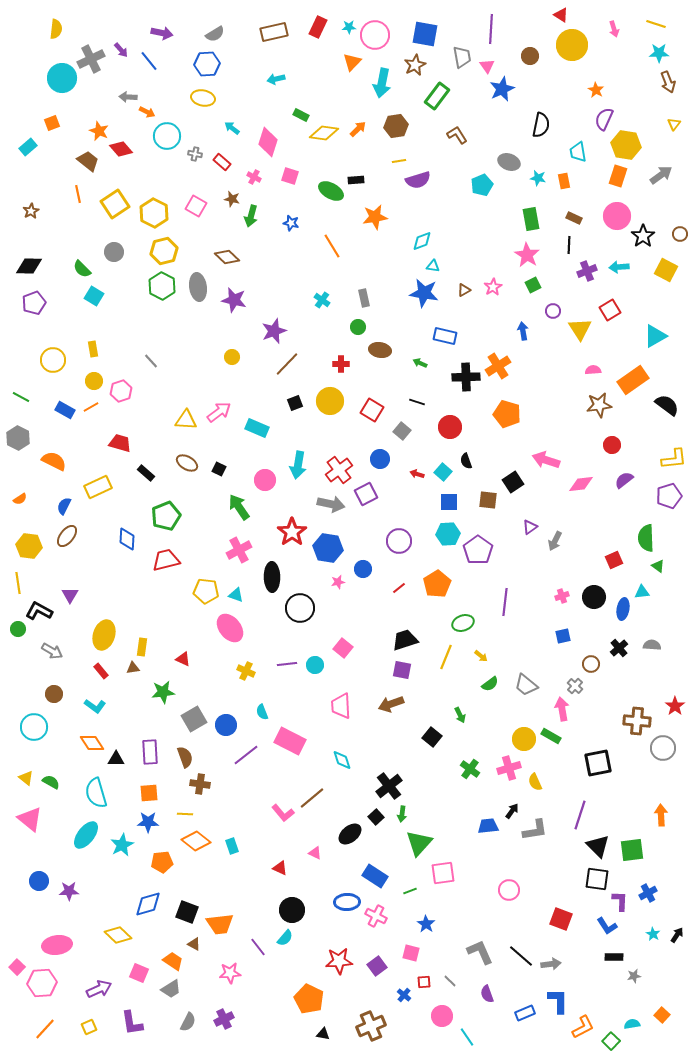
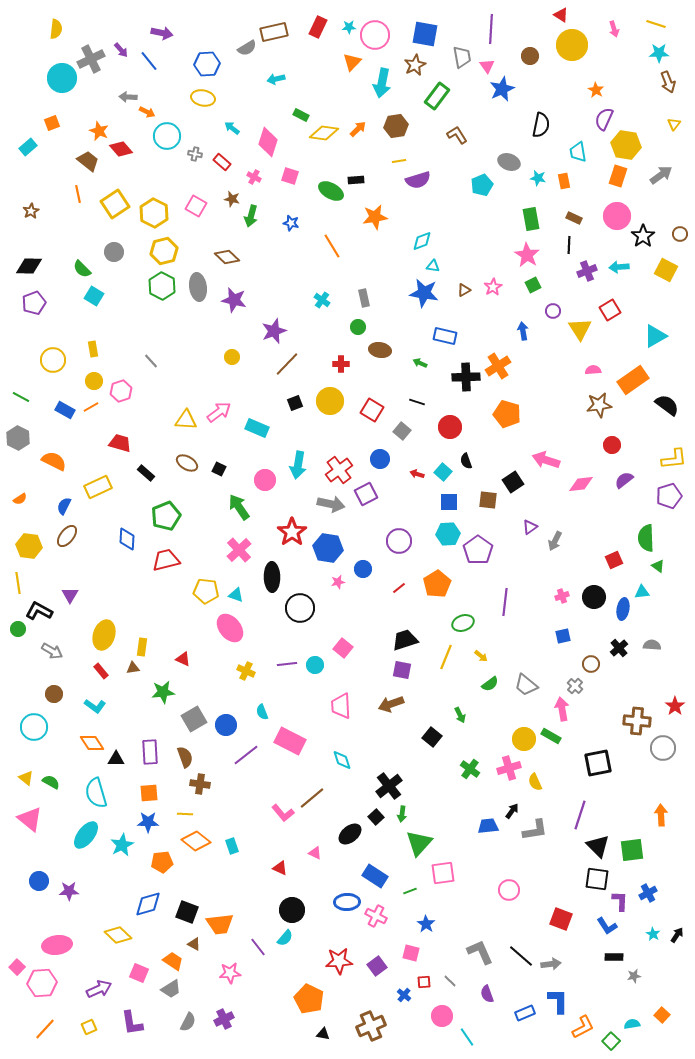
gray semicircle at (215, 34): moved 32 px right, 14 px down
pink cross at (239, 550): rotated 15 degrees counterclockwise
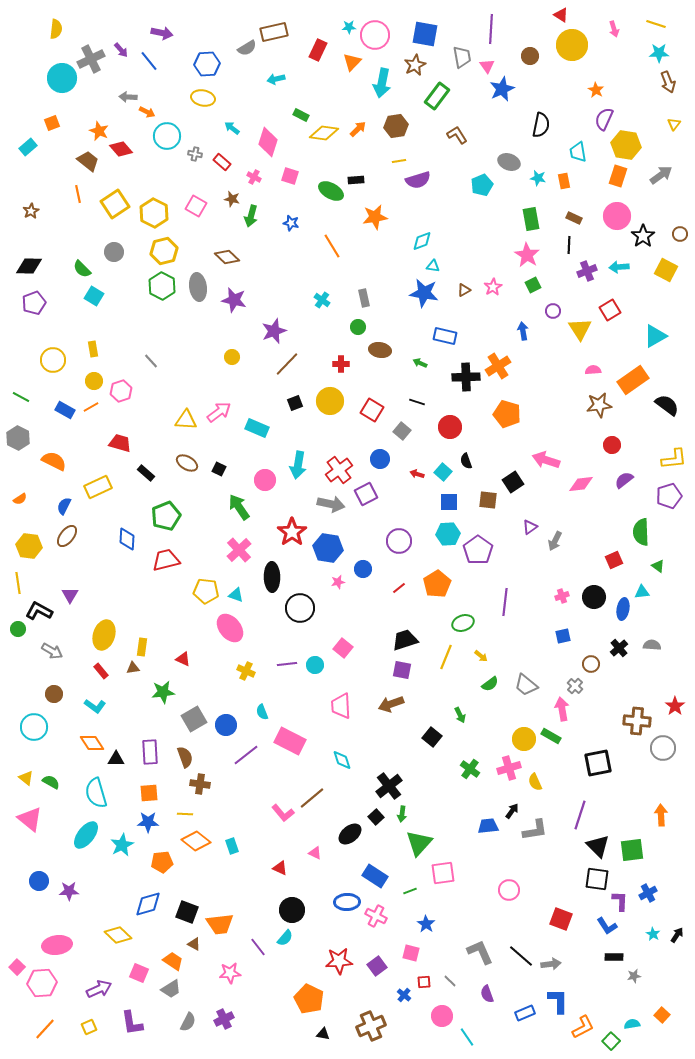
red rectangle at (318, 27): moved 23 px down
green semicircle at (646, 538): moved 5 px left, 6 px up
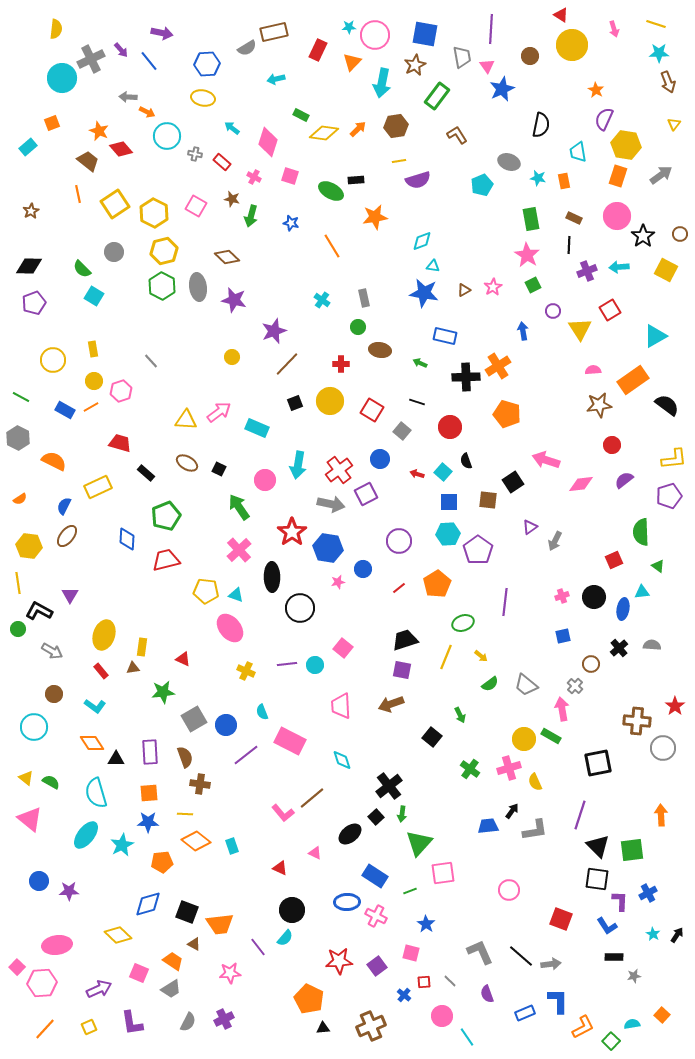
black triangle at (323, 1034): moved 6 px up; rotated 16 degrees counterclockwise
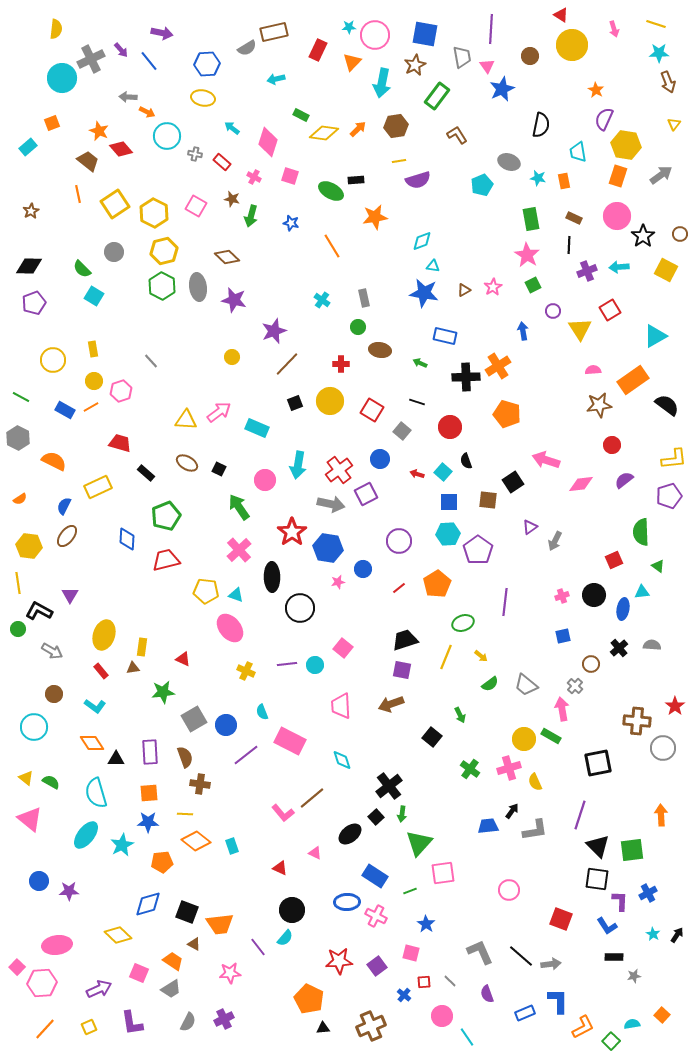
black circle at (594, 597): moved 2 px up
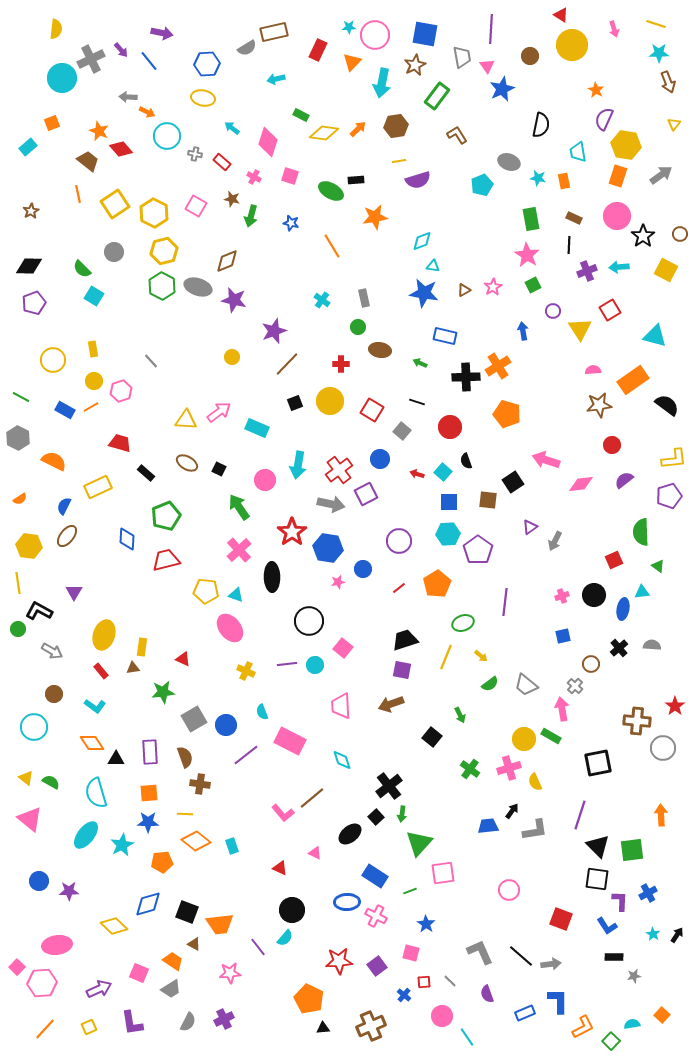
brown diamond at (227, 257): moved 4 px down; rotated 65 degrees counterclockwise
gray ellipse at (198, 287): rotated 64 degrees counterclockwise
cyan triangle at (655, 336): rotated 45 degrees clockwise
purple triangle at (70, 595): moved 4 px right, 3 px up
black circle at (300, 608): moved 9 px right, 13 px down
yellow diamond at (118, 935): moved 4 px left, 9 px up
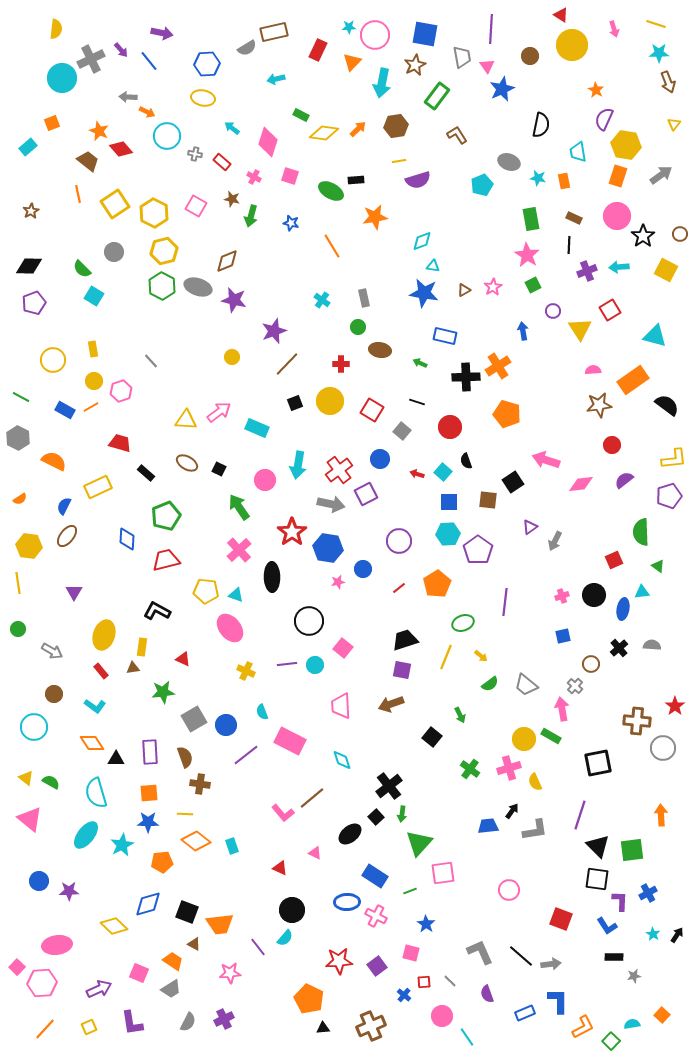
black L-shape at (39, 611): moved 118 px right
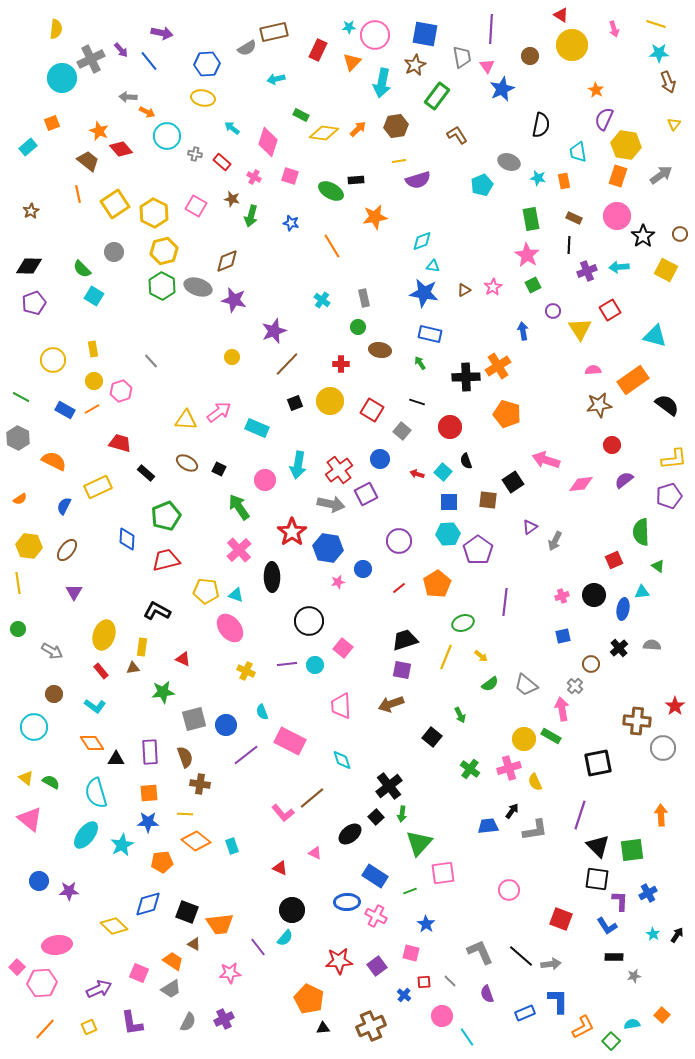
blue rectangle at (445, 336): moved 15 px left, 2 px up
green arrow at (420, 363): rotated 32 degrees clockwise
orange line at (91, 407): moved 1 px right, 2 px down
brown ellipse at (67, 536): moved 14 px down
gray square at (194, 719): rotated 15 degrees clockwise
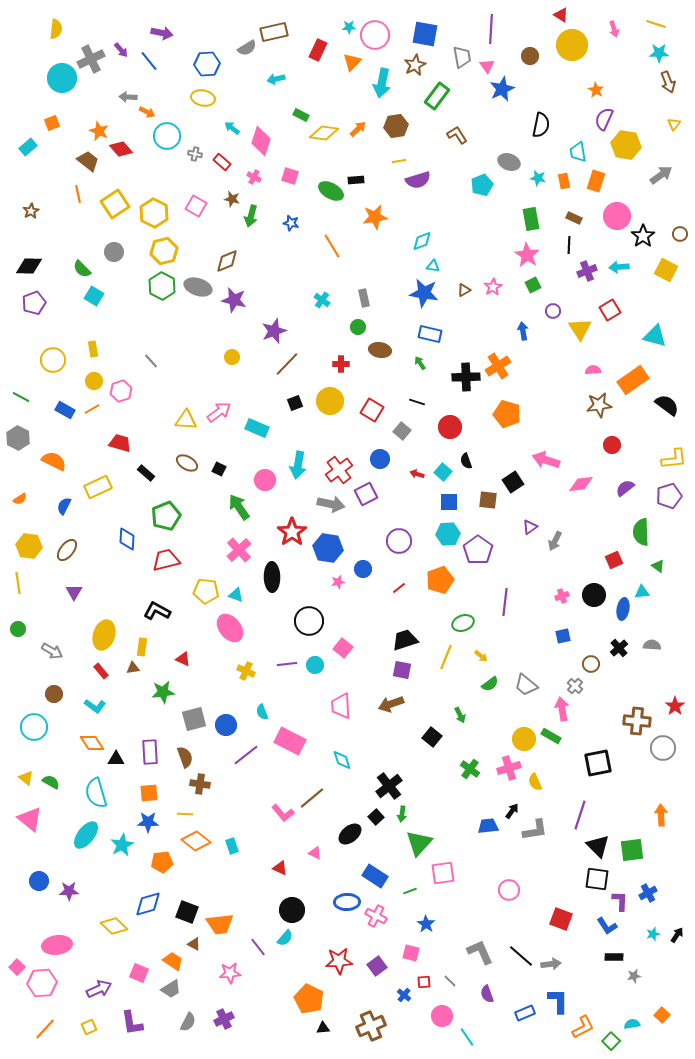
pink diamond at (268, 142): moved 7 px left, 1 px up
orange rectangle at (618, 176): moved 22 px left, 5 px down
purple semicircle at (624, 480): moved 1 px right, 8 px down
orange pentagon at (437, 584): moved 3 px right, 4 px up; rotated 12 degrees clockwise
cyan star at (653, 934): rotated 24 degrees clockwise
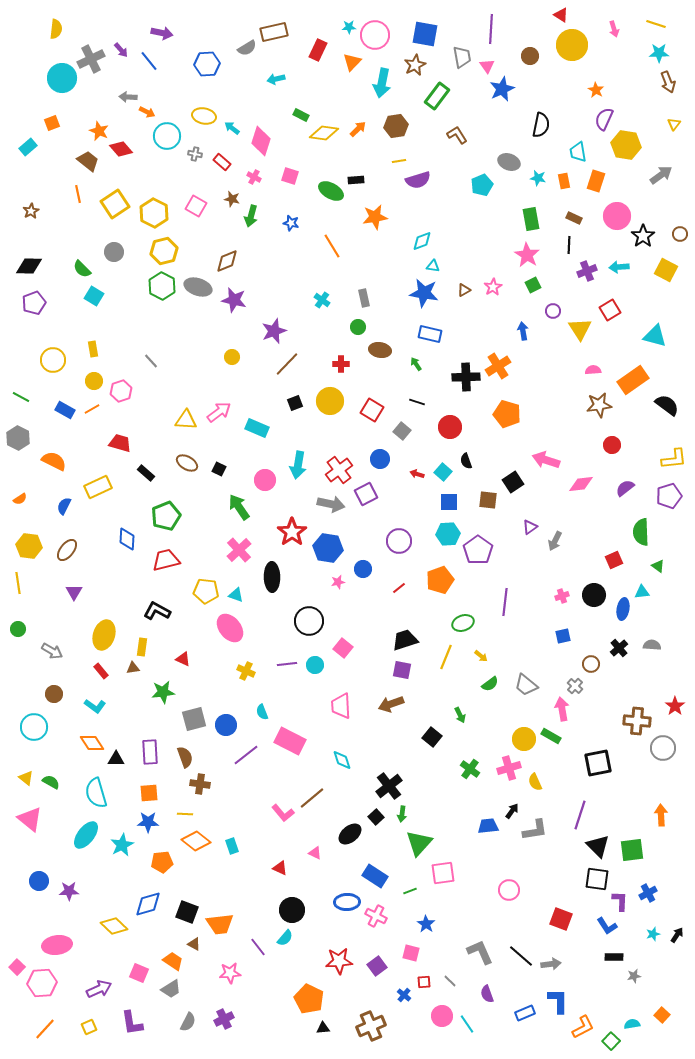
yellow ellipse at (203, 98): moved 1 px right, 18 px down
green arrow at (420, 363): moved 4 px left, 1 px down
cyan line at (467, 1037): moved 13 px up
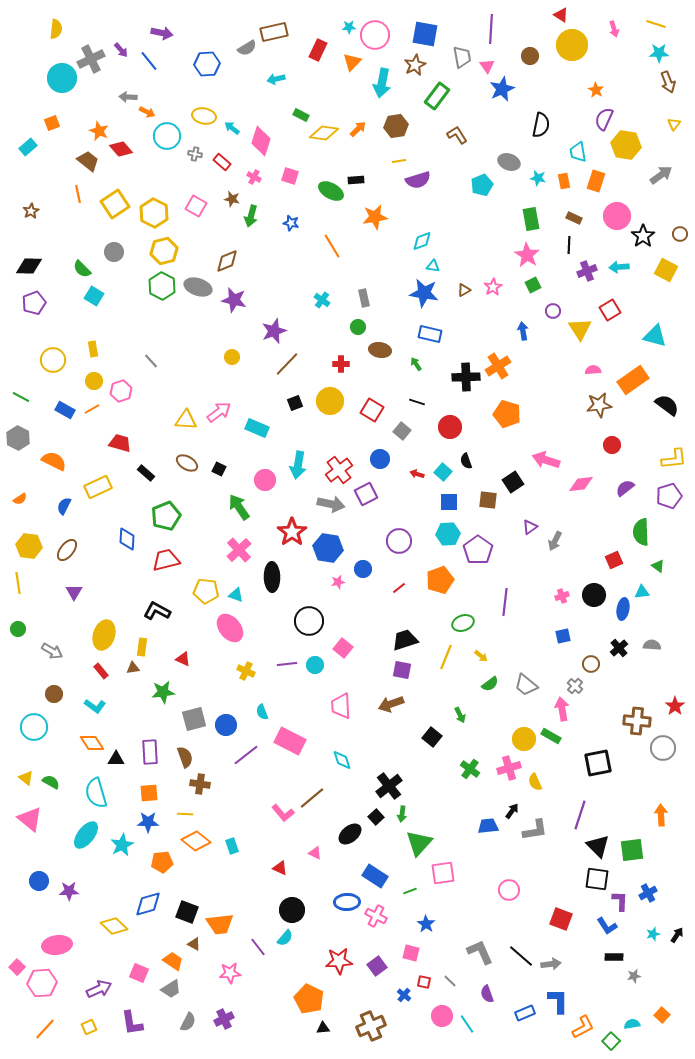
red square at (424, 982): rotated 16 degrees clockwise
